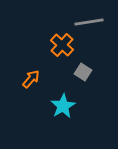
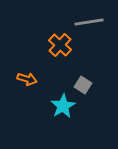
orange cross: moved 2 px left
gray square: moved 13 px down
orange arrow: moved 4 px left; rotated 66 degrees clockwise
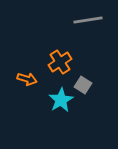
gray line: moved 1 px left, 2 px up
orange cross: moved 17 px down; rotated 15 degrees clockwise
cyan star: moved 2 px left, 6 px up
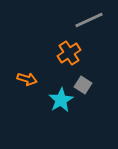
gray line: moved 1 px right; rotated 16 degrees counterclockwise
orange cross: moved 9 px right, 9 px up
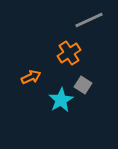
orange arrow: moved 4 px right, 2 px up; rotated 42 degrees counterclockwise
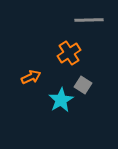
gray line: rotated 24 degrees clockwise
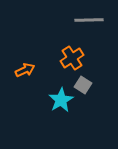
orange cross: moved 3 px right, 5 px down
orange arrow: moved 6 px left, 7 px up
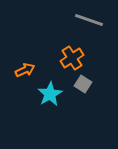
gray line: rotated 20 degrees clockwise
gray square: moved 1 px up
cyan star: moved 11 px left, 6 px up
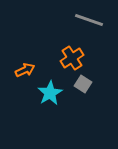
cyan star: moved 1 px up
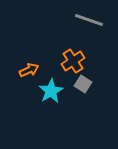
orange cross: moved 1 px right, 3 px down
orange arrow: moved 4 px right
cyan star: moved 1 px right, 2 px up
